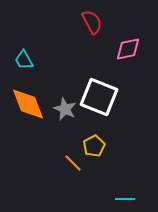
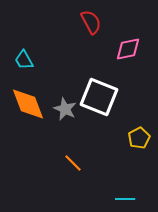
red semicircle: moved 1 px left
yellow pentagon: moved 45 px right, 8 px up
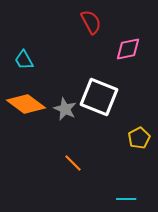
orange diamond: moved 2 px left; rotated 33 degrees counterclockwise
cyan line: moved 1 px right
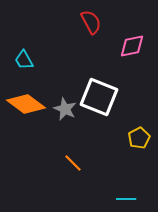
pink diamond: moved 4 px right, 3 px up
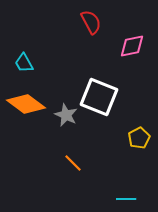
cyan trapezoid: moved 3 px down
gray star: moved 1 px right, 6 px down
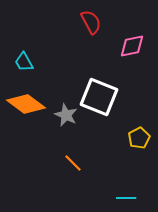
cyan trapezoid: moved 1 px up
cyan line: moved 1 px up
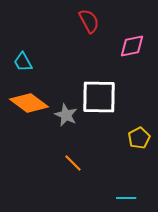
red semicircle: moved 2 px left, 1 px up
cyan trapezoid: moved 1 px left
white square: rotated 21 degrees counterclockwise
orange diamond: moved 3 px right, 1 px up
